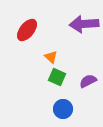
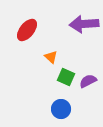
green square: moved 9 px right
blue circle: moved 2 px left
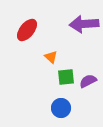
green square: rotated 30 degrees counterclockwise
blue circle: moved 1 px up
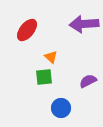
green square: moved 22 px left
